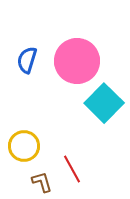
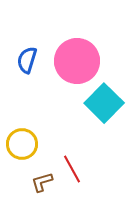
yellow circle: moved 2 px left, 2 px up
brown L-shape: rotated 90 degrees counterclockwise
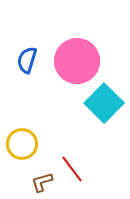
red line: rotated 8 degrees counterclockwise
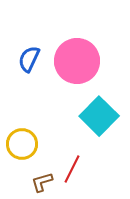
blue semicircle: moved 2 px right, 1 px up; rotated 8 degrees clockwise
cyan square: moved 5 px left, 13 px down
red line: rotated 64 degrees clockwise
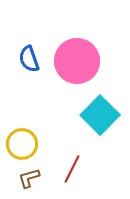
blue semicircle: rotated 44 degrees counterclockwise
cyan square: moved 1 px right, 1 px up
brown L-shape: moved 13 px left, 4 px up
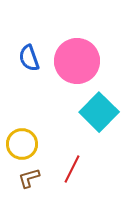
blue semicircle: moved 1 px up
cyan square: moved 1 px left, 3 px up
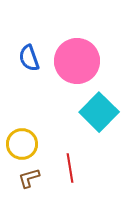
red line: moved 2 px left, 1 px up; rotated 36 degrees counterclockwise
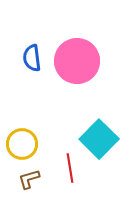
blue semicircle: moved 3 px right; rotated 12 degrees clockwise
cyan square: moved 27 px down
brown L-shape: moved 1 px down
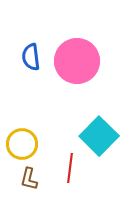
blue semicircle: moved 1 px left, 1 px up
cyan square: moved 3 px up
red line: rotated 16 degrees clockwise
brown L-shape: rotated 60 degrees counterclockwise
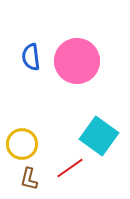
cyan square: rotated 9 degrees counterclockwise
red line: rotated 48 degrees clockwise
